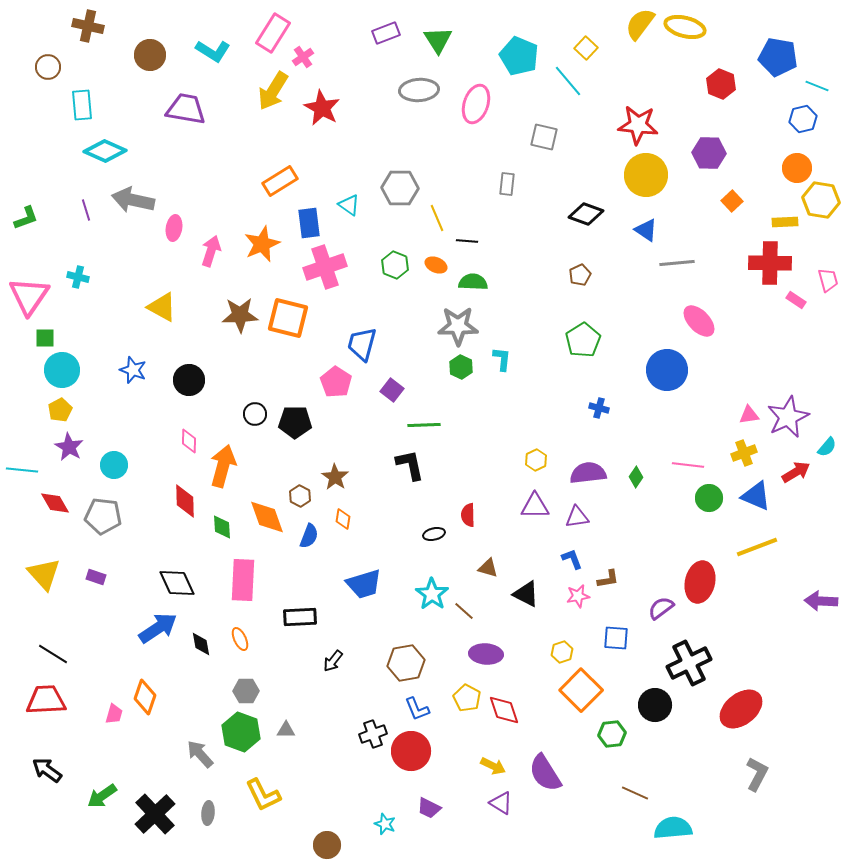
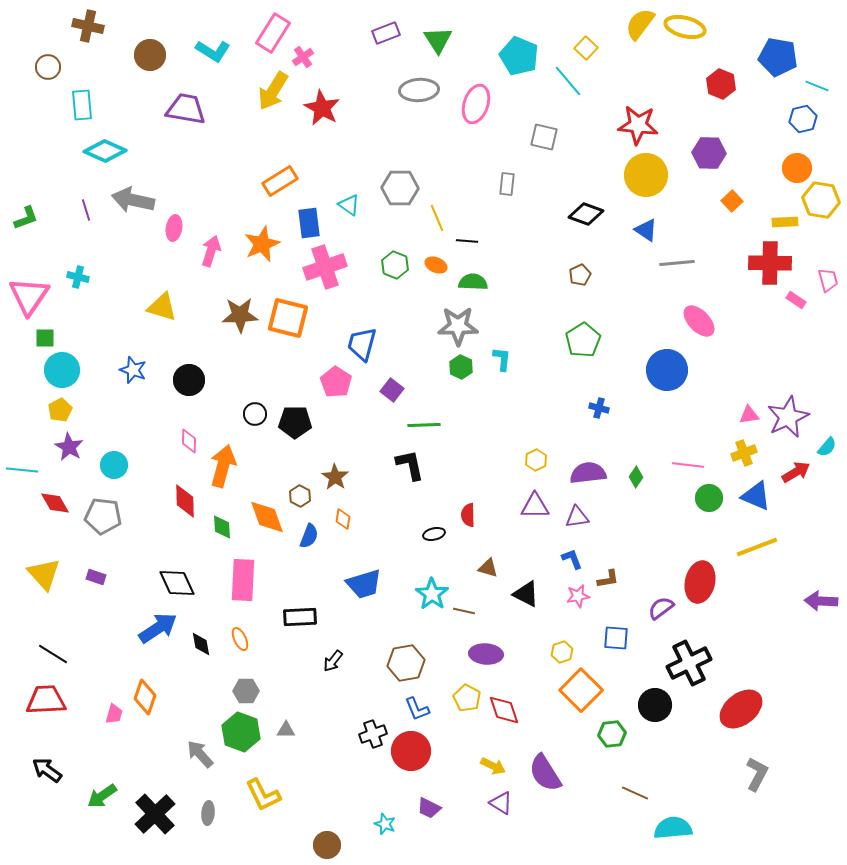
yellow triangle at (162, 307): rotated 12 degrees counterclockwise
brown line at (464, 611): rotated 30 degrees counterclockwise
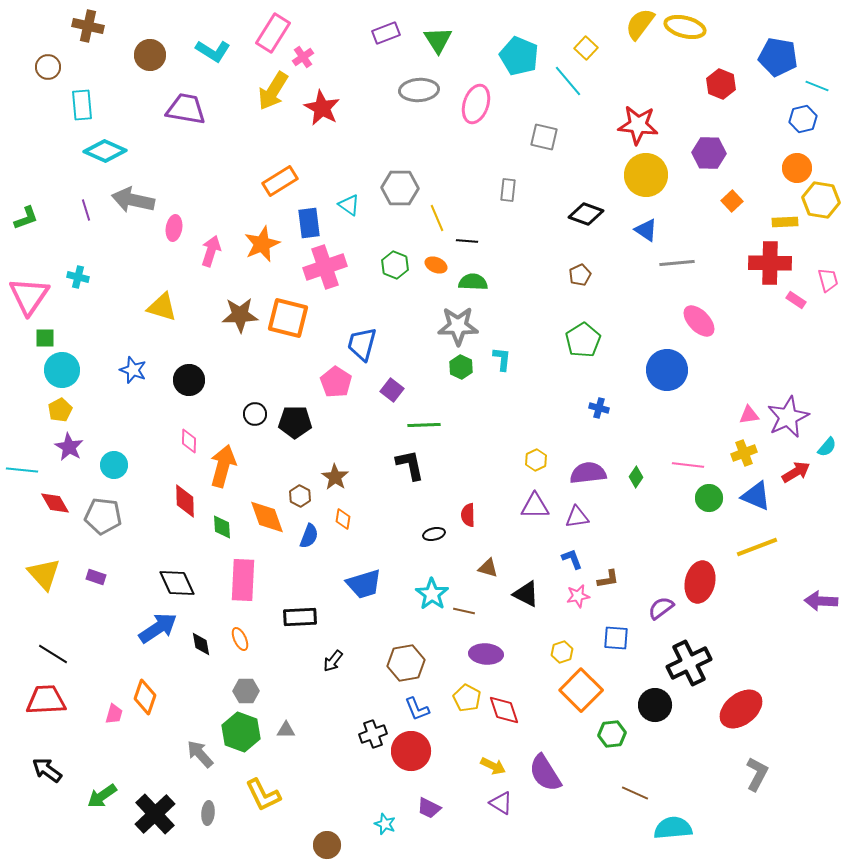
gray rectangle at (507, 184): moved 1 px right, 6 px down
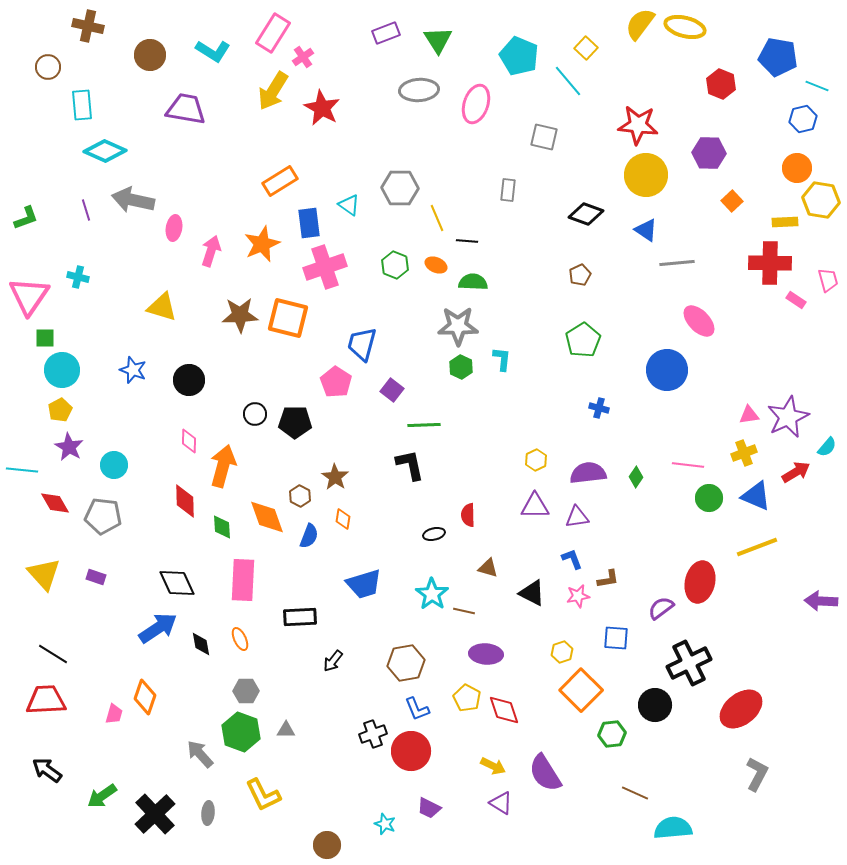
black triangle at (526, 594): moved 6 px right, 1 px up
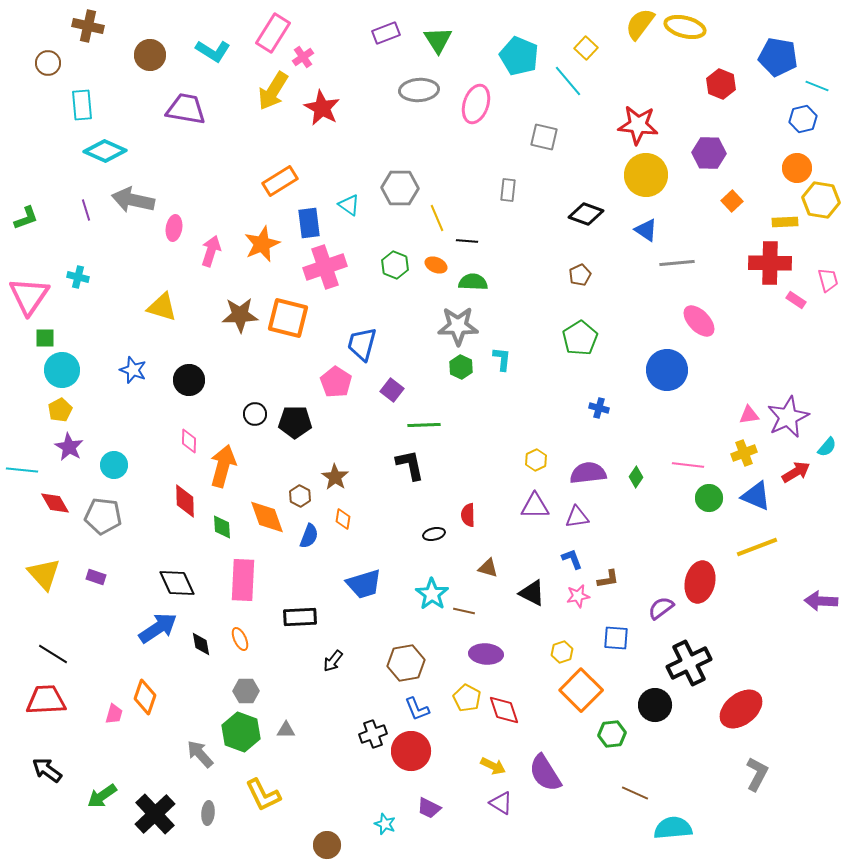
brown circle at (48, 67): moved 4 px up
green pentagon at (583, 340): moved 3 px left, 2 px up
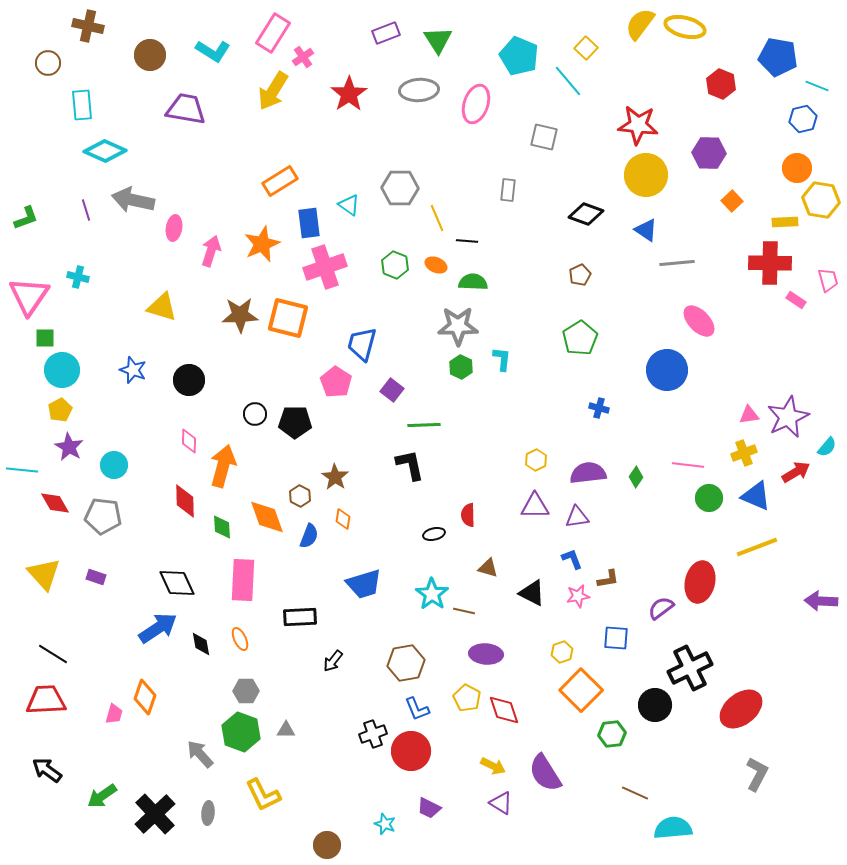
red star at (322, 108): moved 27 px right, 14 px up; rotated 9 degrees clockwise
black cross at (689, 663): moved 1 px right, 5 px down
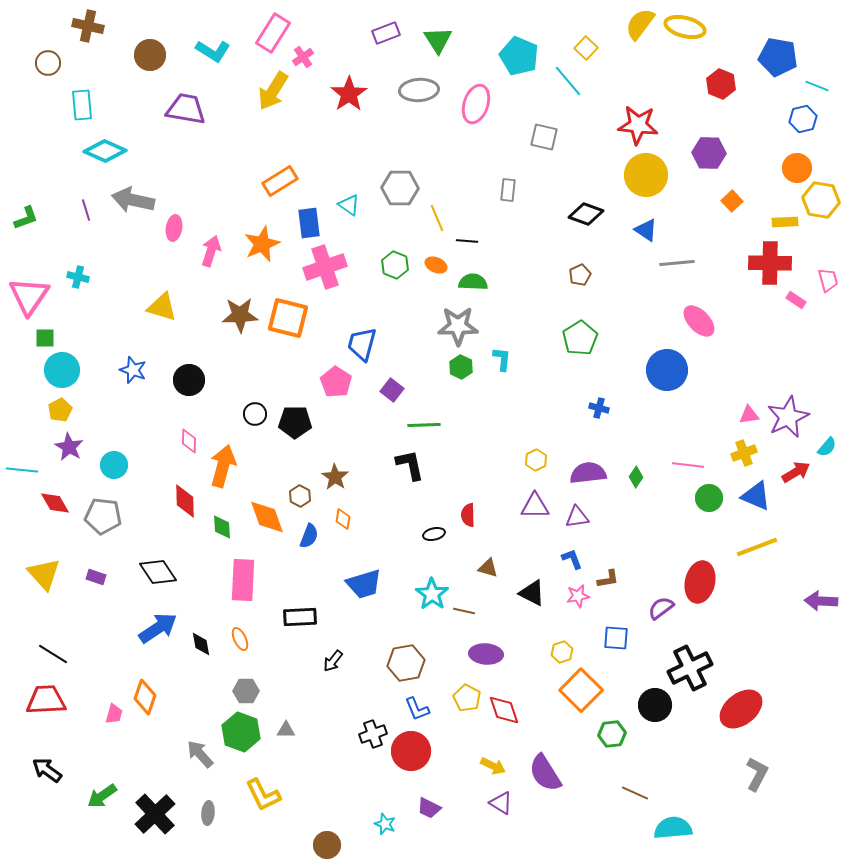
black diamond at (177, 583): moved 19 px left, 11 px up; rotated 9 degrees counterclockwise
